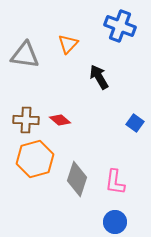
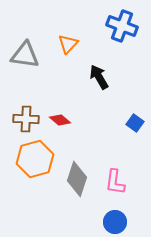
blue cross: moved 2 px right
brown cross: moved 1 px up
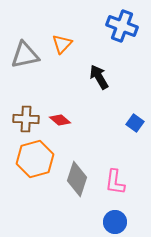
orange triangle: moved 6 px left
gray triangle: rotated 20 degrees counterclockwise
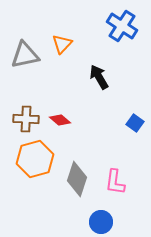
blue cross: rotated 12 degrees clockwise
blue circle: moved 14 px left
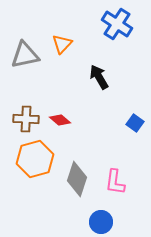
blue cross: moved 5 px left, 2 px up
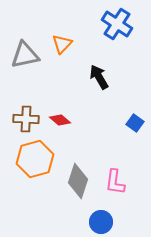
gray diamond: moved 1 px right, 2 px down
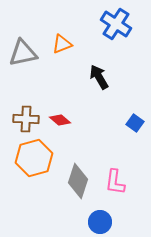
blue cross: moved 1 px left
orange triangle: rotated 25 degrees clockwise
gray triangle: moved 2 px left, 2 px up
orange hexagon: moved 1 px left, 1 px up
blue circle: moved 1 px left
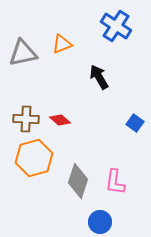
blue cross: moved 2 px down
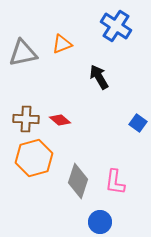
blue square: moved 3 px right
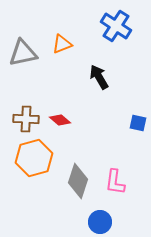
blue square: rotated 24 degrees counterclockwise
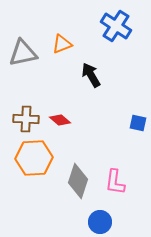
black arrow: moved 8 px left, 2 px up
orange hexagon: rotated 12 degrees clockwise
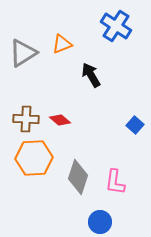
gray triangle: rotated 20 degrees counterclockwise
blue square: moved 3 px left, 2 px down; rotated 30 degrees clockwise
gray diamond: moved 4 px up
